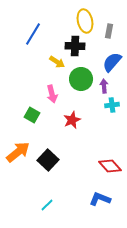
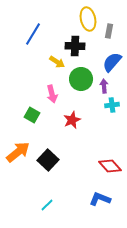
yellow ellipse: moved 3 px right, 2 px up
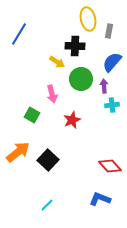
blue line: moved 14 px left
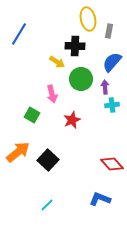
purple arrow: moved 1 px right, 1 px down
red diamond: moved 2 px right, 2 px up
